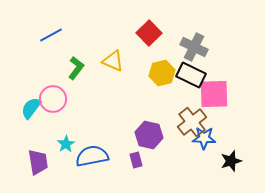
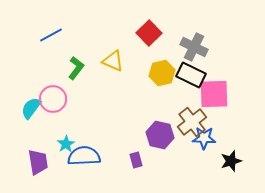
purple hexagon: moved 11 px right
blue semicircle: moved 8 px left; rotated 8 degrees clockwise
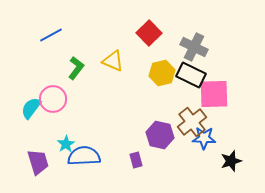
purple trapezoid: rotated 8 degrees counterclockwise
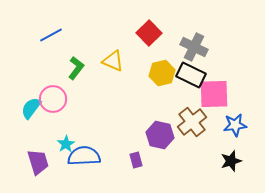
blue star: moved 31 px right, 13 px up; rotated 10 degrees counterclockwise
